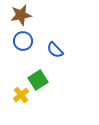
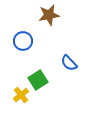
brown star: moved 28 px right
blue semicircle: moved 14 px right, 13 px down
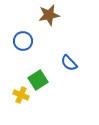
yellow cross: rotated 28 degrees counterclockwise
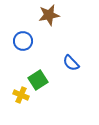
blue semicircle: moved 2 px right
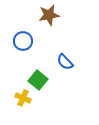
blue semicircle: moved 6 px left, 1 px up
green square: rotated 18 degrees counterclockwise
yellow cross: moved 2 px right, 3 px down
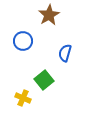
brown star: rotated 20 degrees counterclockwise
blue semicircle: moved 9 px up; rotated 60 degrees clockwise
green square: moved 6 px right; rotated 12 degrees clockwise
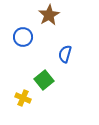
blue circle: moved 4 px up
blue semicircle: moved 1 px down
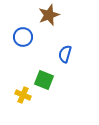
brown star: rotated 10 degrees clockwise
green square: rotated 30 degrees counterclockwise
yellow cross: moved 3 px up
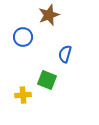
green square: moved 3 px right
yellow cross: rotated 28 degrees counterclockwise
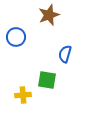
blue circle: moved 7 px left
green square: rotated 12 degrees counterclockwise
